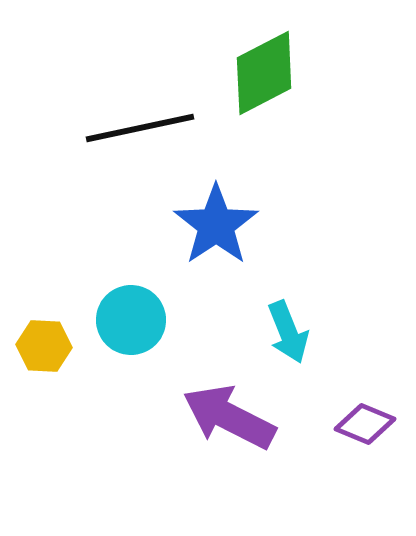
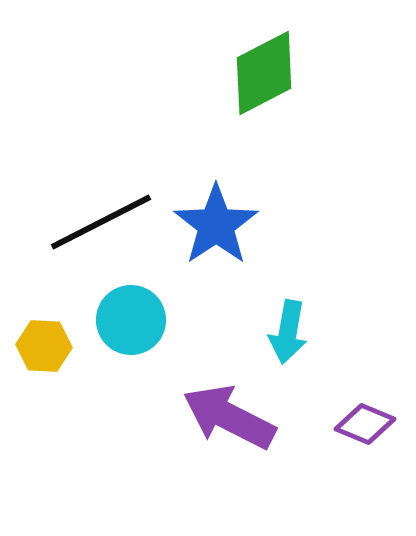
black line: moved 39 px left, 94 px down; rotated 15 degrees counterclockwise
cyan arrow: rotated 32 degrees clockwise
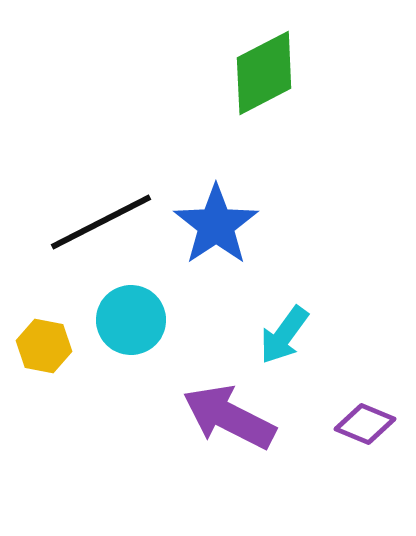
cyan arrow: moved 4 px left, 3 px down; rotated 26 degrees clockwise
yellow hexagon: rotated 8 degrees clockwise
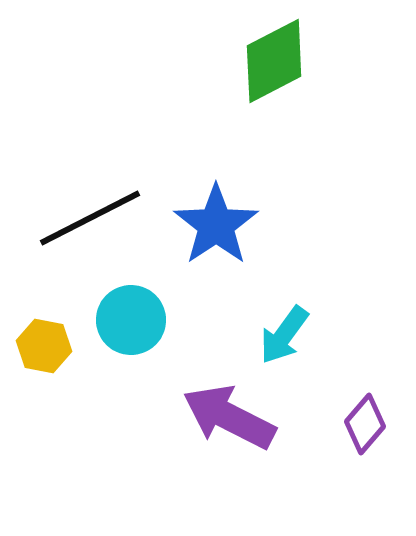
green diamond: moved 10 px right, 12 px up
black line: moved 11 px left, 4 px up
purple diamond: rotated 72 degrees counterclockwise
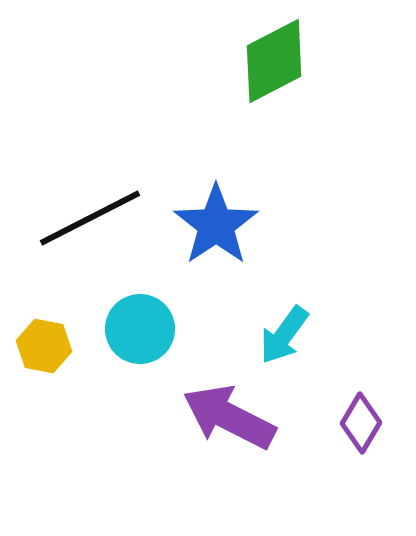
cyan circle: moved 9 px right, 9 px down
purple diamond: moved 4 px left, 1 px up; rotated 10 degrees counterclockwise
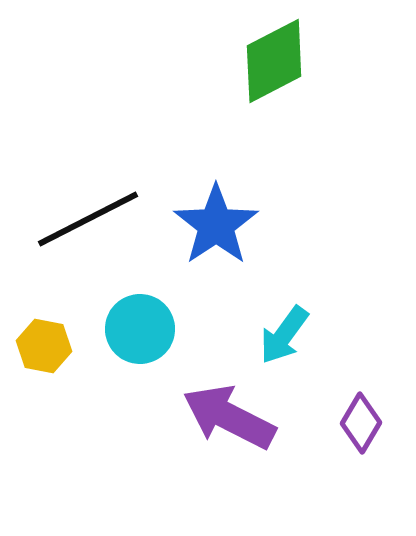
black line: moved 2 px left, 1 px down
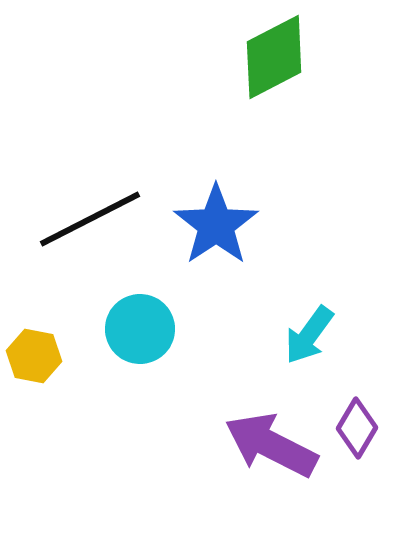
green diamond: moved 4 px up
black line: moved 2 px right
cyan arrow: moved 25 px right
yellow hexagon: moved 10 px left, 10 px down
purple arrow: moved 42 px right, 28 px down
purple diamond: moved 4 px left, 5 px down
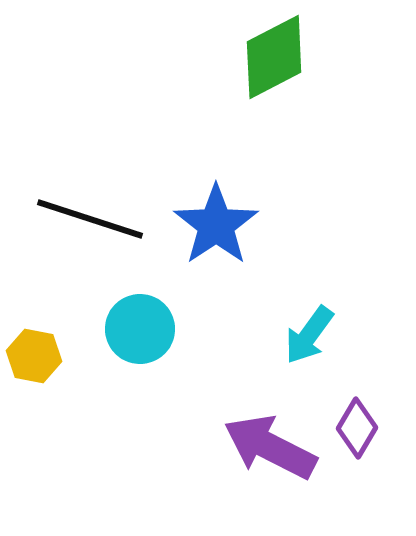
black line: rotated 45 degrees clockwise
purple arrow: moved 1 px left, 2 px down
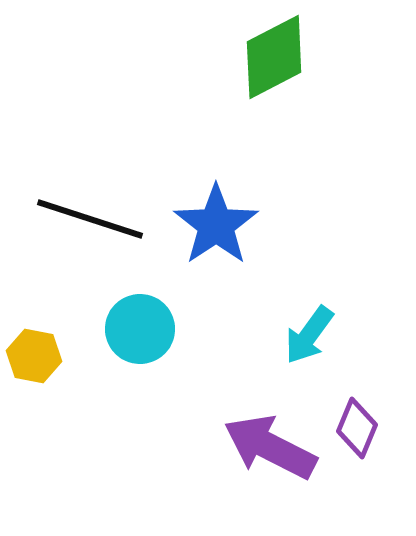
purple diamond: rotated 8 degrees counterclockwise
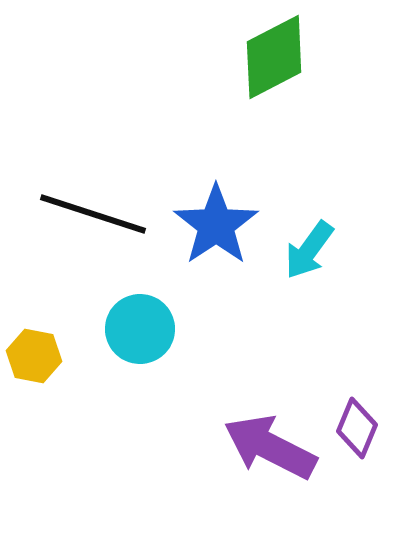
black line: moved 3 px right, 5 px up
cyan arrow: moved 85 px up
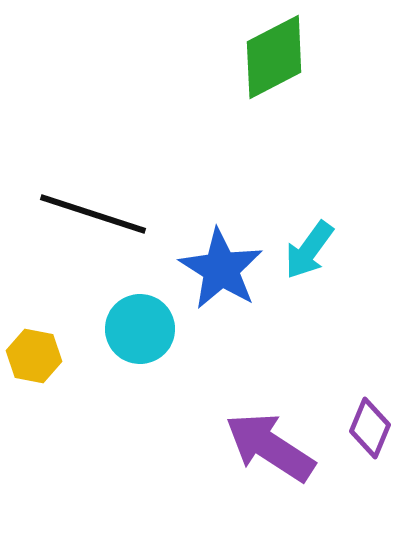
blue star: moved 5 px right, 44 px down; rotated 6 degrees counterclockwise
purple diamond: moved 13 px right
purple arrow: rotated 6 degrees clockwise
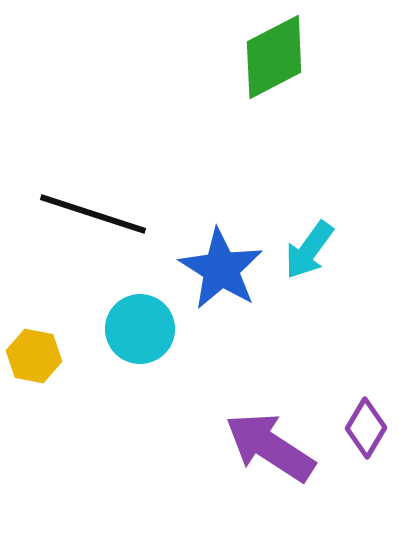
purple diamond: moved 4 px left; rotated 8 degrees clockwise
